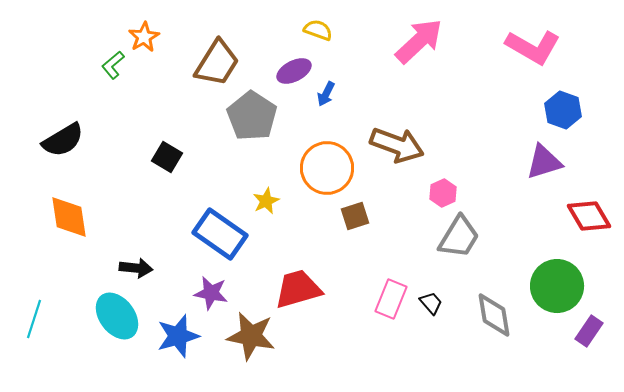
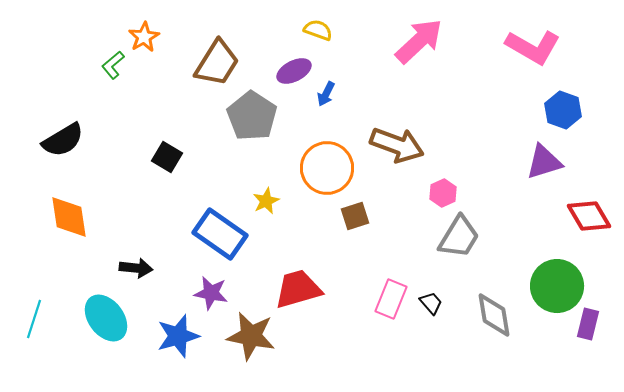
cyan ellipse: moved 11 px left, 2 px down
purple rectangle: moved 1 px left, 7 px up; rotated 20 degrees counterclockwise
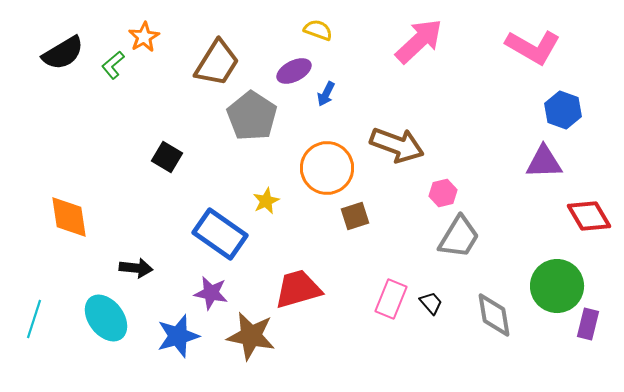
black semicircle: moved 87 px up
purple triangle: rotated 15 degrees clockwise
pink hexagon: rotated 12 degrees clockwise
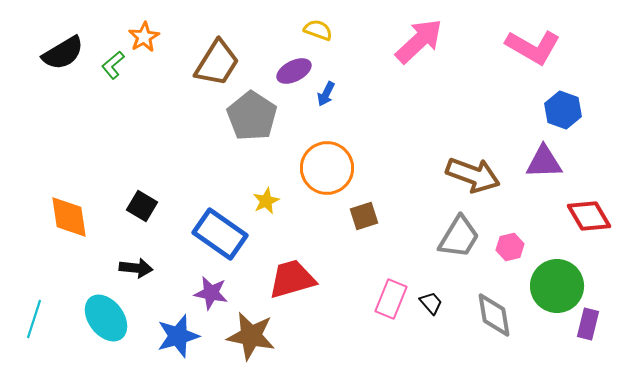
brown arrow: moved 76 px right, 30 px down
black square: moved 25 px left, 49 px down
pink hexagon: moved 67 px right, 54 px down
brown square: moved 9 px right
red trapezoid: moved 6 px left, 10 px up
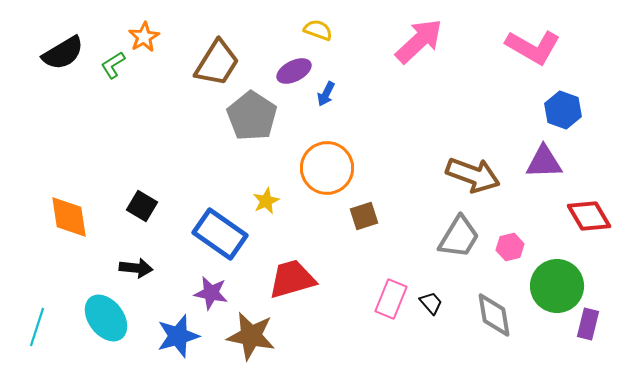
green L-shape: rotated 8 degrees clockwise
cyan line: moved 3 px right, 8 px down
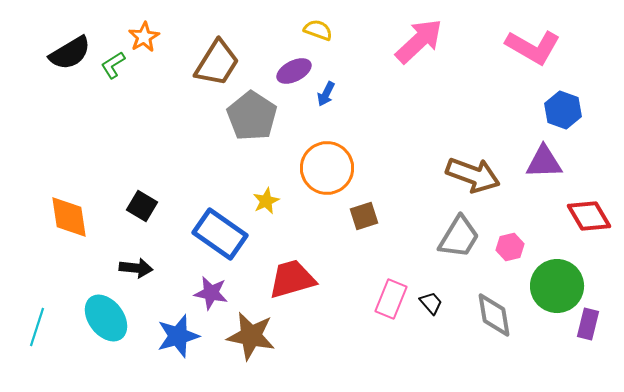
black semicircle: moved 7 px right
